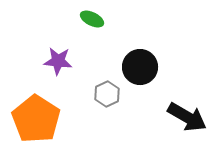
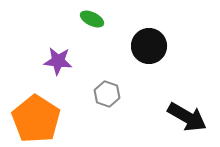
black circle: moved 9 px right, 21 px up
gray hexagon: rotated 15 degrees counterclockwise
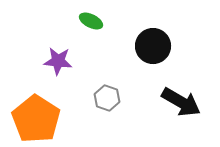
green ellipse: moved 1 px left, 2 px down
black circle: moved 4 px right
gray hexagon: moved 4 px down
black arrow: moved 6 px left, 15 px up
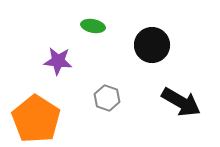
green ellipse: moved 2 px right, 5 px down; rotated 15 degrees counterclockwise
black circle: moved 1 px left, 1 px up
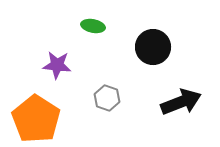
black circle: moved 1 px right, 2 px down
purple star: moved 1 px left, 4 px down
black arrow: rotated 51 degrees counterclockwise
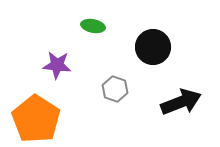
gray hexagon: moved 8 px right, 9 px up
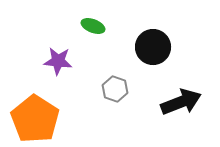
green ellipse: rotated 10 degrees clockwise
purple star: moved 1 px right, 4 px up
orange pentagon: moved 1 px left
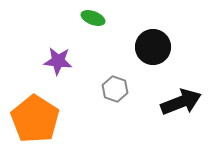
green ellipse: moved 8 px up
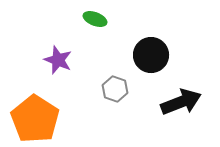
green ellipse: moved 2 px right, 1 px down
black circle: moved 2 px left, 8 px down
purple star: moved 1 px up; rotated 16 degrees clockwise
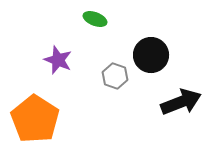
gray hexagon: moved 13 px up
